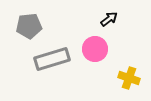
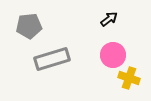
pink circle: moved 18 px right, 6 px down
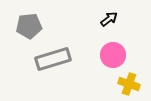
gray rectangle: moved 1 px right
yellow cross: moved 6 px down
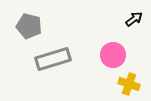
black arrow: moved 25 px right
gray pentagon: rotated 20 degrees clockwise
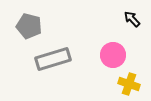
black arrow: moved 2 px left; rotated 96 degrees counterclockwise
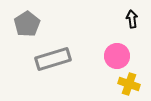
black arrow: rotated 36 degrees clockwise
gray pentagon: moved 2 px left, 2 px up; rotated 25 degrees clockwise
pink circle: moved 4 px right, 1 px down
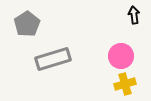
black arrow: moved 2 px right, 4 px up
pink circle: moved 4 px right
yellow cross: moved 4 px left; rotated 35 degrees counterclockwise
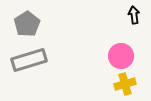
gray rectangle: moved 24 px left, 1 px down
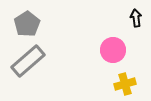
black arrow: moved 2 px right, 3 px down
pink circle: moved 8 px left, 6 px up
gray rectangle: moved 1 px left, 1 px down; rotated 24 degrees counterclockwise
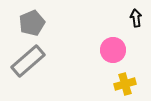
gray pentagon: moved 5 px right, 1 px up; rotated 10 degrees clockwise
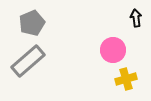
yellow cross: moved 1 px right, 5 px up
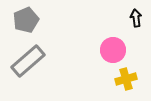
gray pentagon: moved 6 px left, 3 px up
